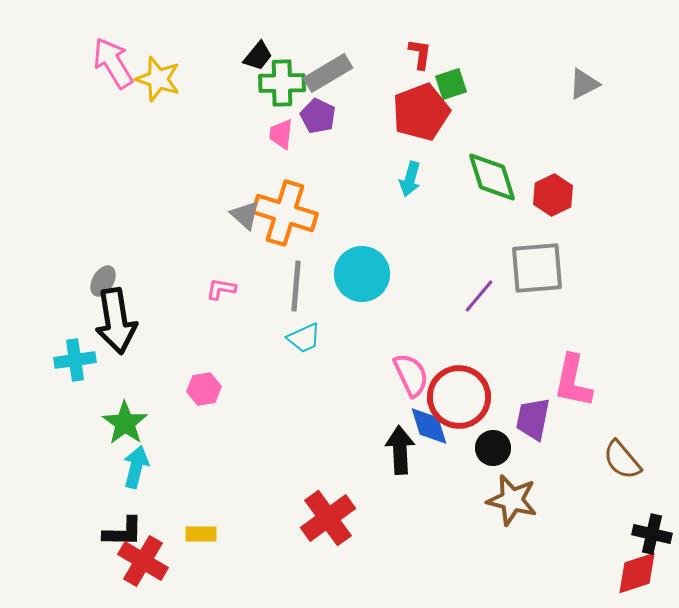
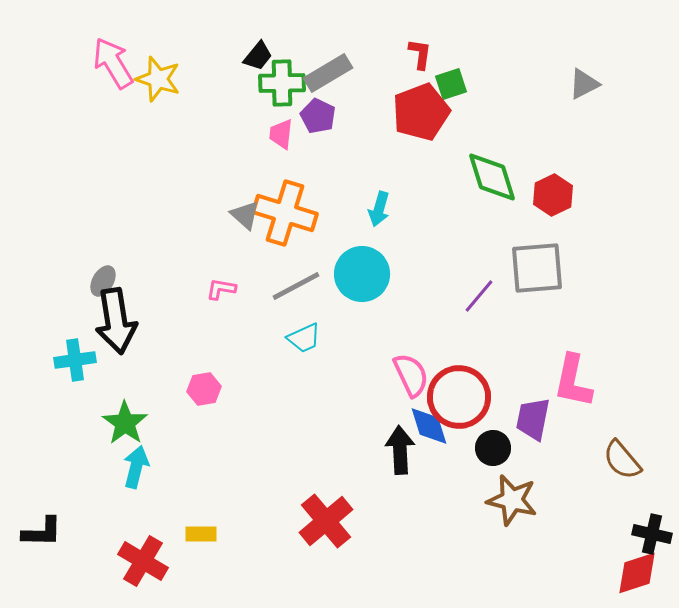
cyan arrow at (410, 179): moved 31 px left, 30 px down
gray line at (296, 286): rotated 57 degrees clockwise
red cross at (328, 518): moved 2 px left, 3 px down; rotated 4 degrees counterclockwise
black L-shape at (123, 532): moved 81 px left
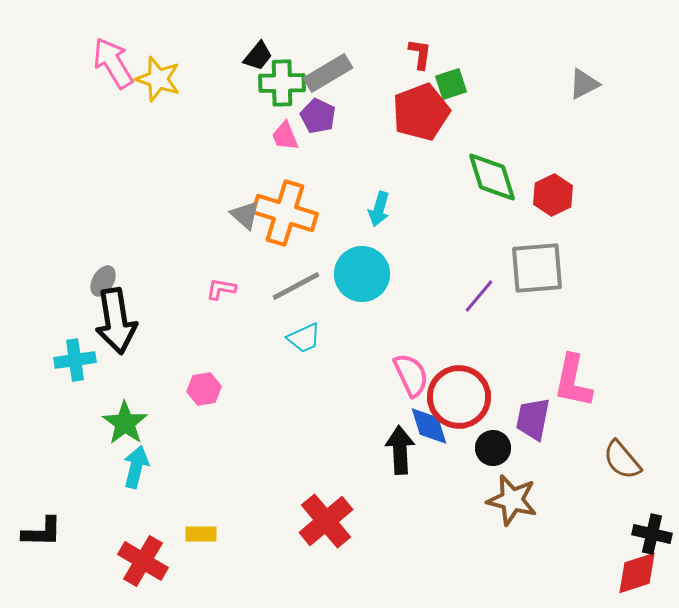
pink trapezoid at (281, 134): moved 4 px right, 2 px down; rotated 28 degrees counterclockwise
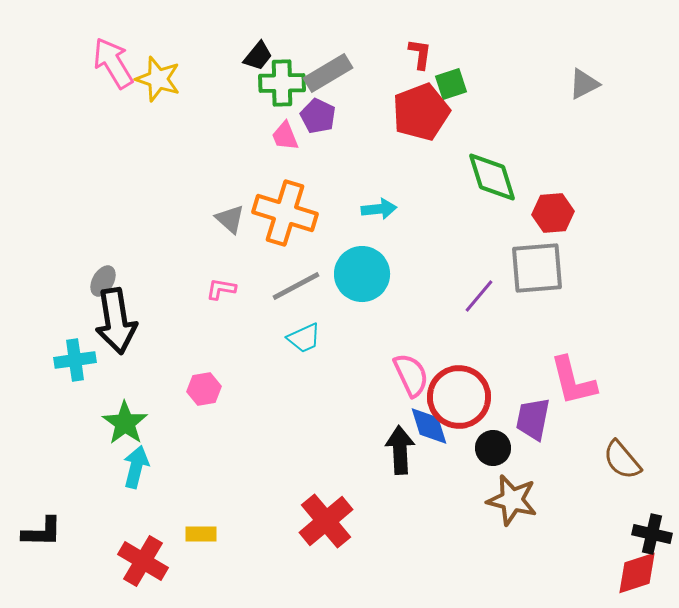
red hexagon at (553, 195): moved 18 px down; rotated 21 degrees clockwise
cyan arrow at (379, 209): rotated 112 degrees counterclockwise
gray triangle at (245, 215): moved 15 px left, 4 px down
pink L-shape at (573, 381): rotated 26 degrees counterclockwise
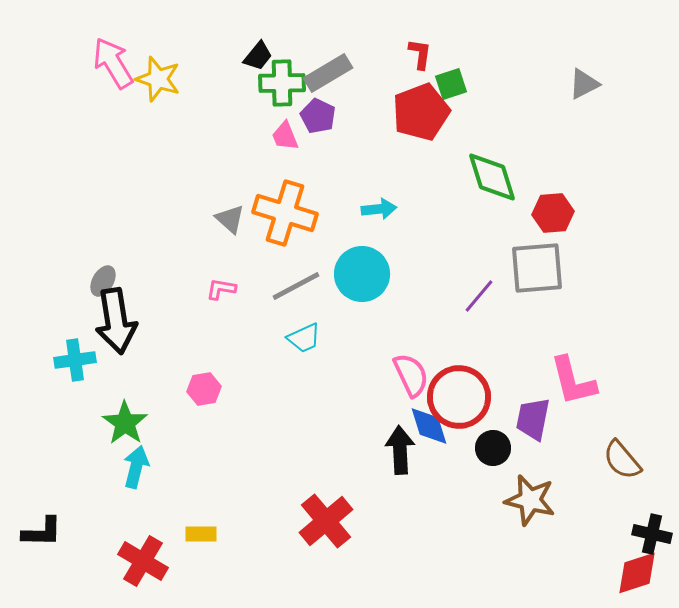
brown star at (512, 500): moved 18 px right
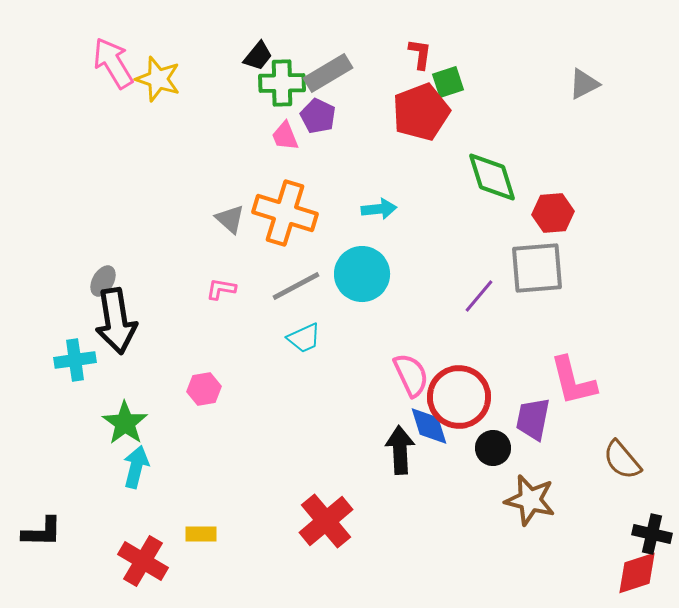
green square at (451, 84): moved 3 px left, 2 px up
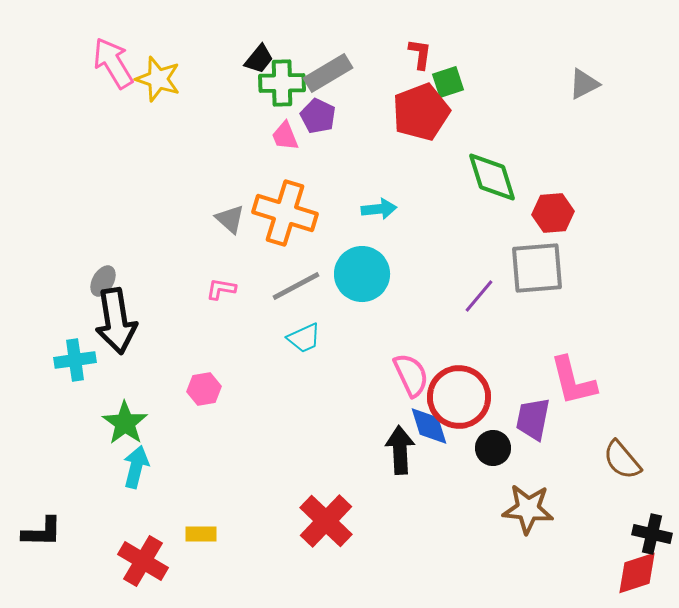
black trapezoid at (258, 56): moved 1 px right, 3 px down
brown star at (530, 500): moved 2 px left, 9 px down; rotated 9 degrees counterclockwise
red cross at (326, 521): rotated 6 degrees counterclockwise
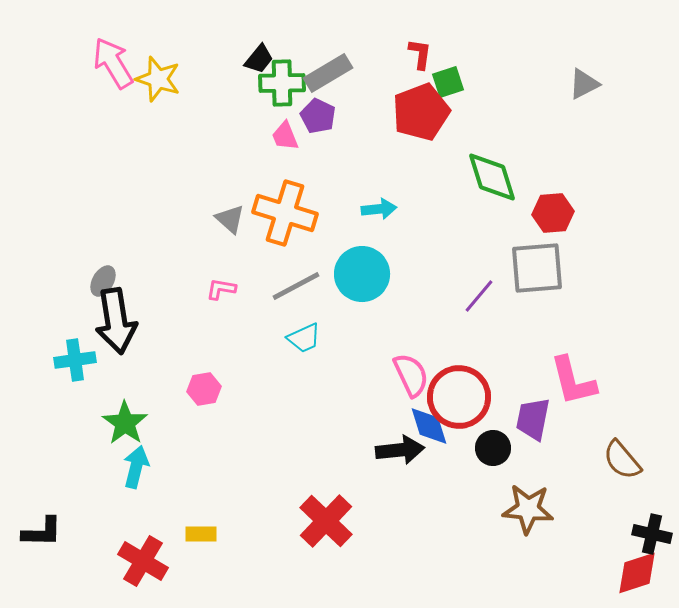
black arrow at (400, 450): rotated 87 degrees clockwise
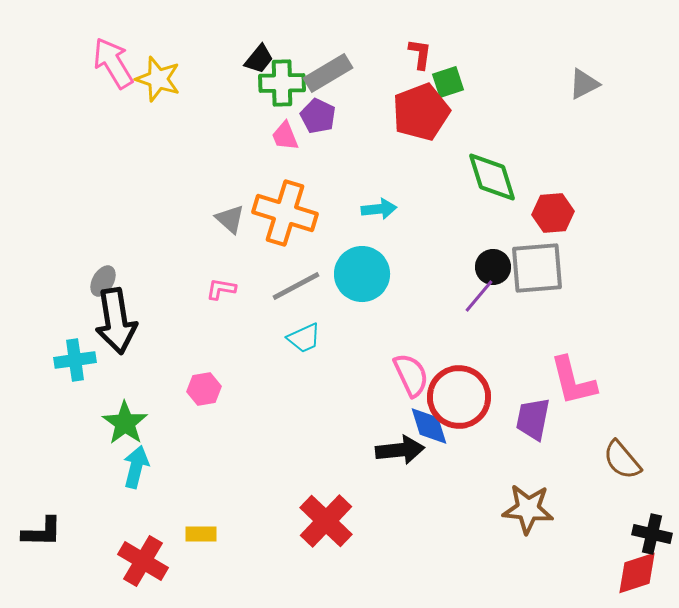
black circle at (493, 448): moved 181 px up
